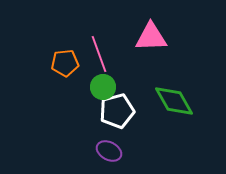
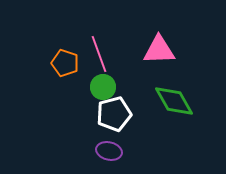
pink triangle: moved 8 px right, 13 px down
orange pentagon: rotated 24 degrees clockwise
white pentagon: moved 3 px left, 3 px down
purple ellipse: rotated 15 degrees counterclockwise
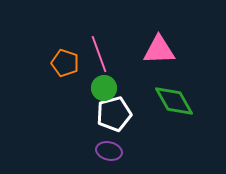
green circle: moved 1 px right, 1 px down
